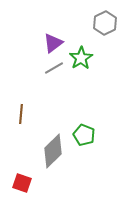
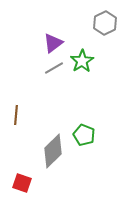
green star: moved 1 px right, 3 px down
brown line: moved 5 px left, 1 px down
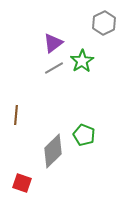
gray hexagon: moved 1 px left
